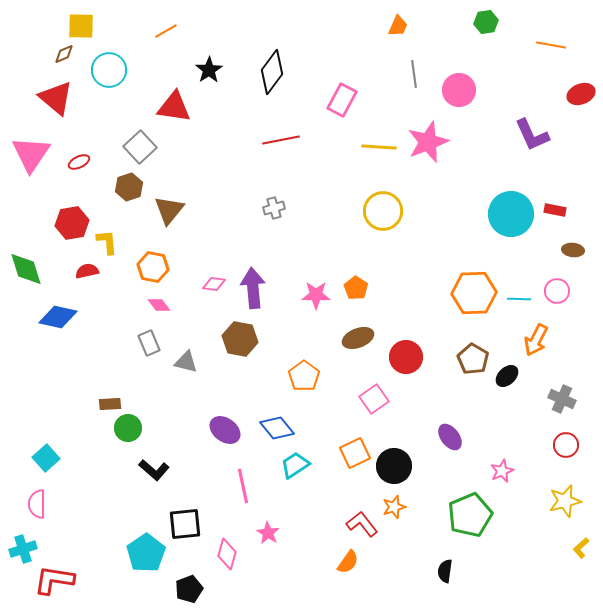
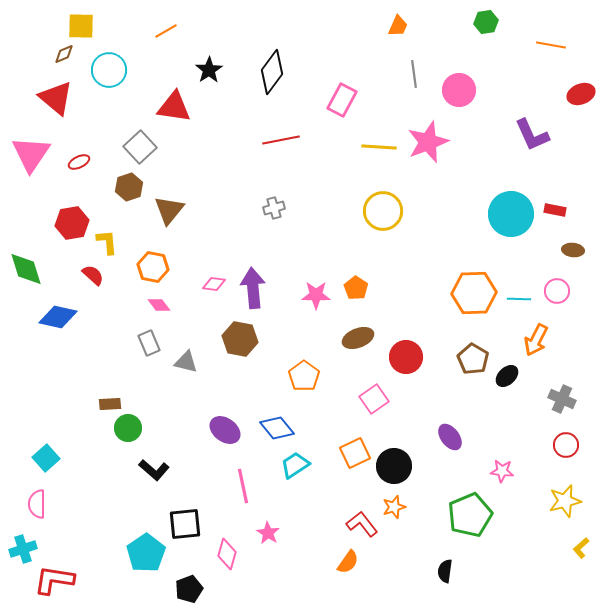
red semicircle at (87, 271): moved 6 px right, 4 px down; rotated 55 degrees clockwise
pink star at (502, 471): rotated 30 degrees clockwise
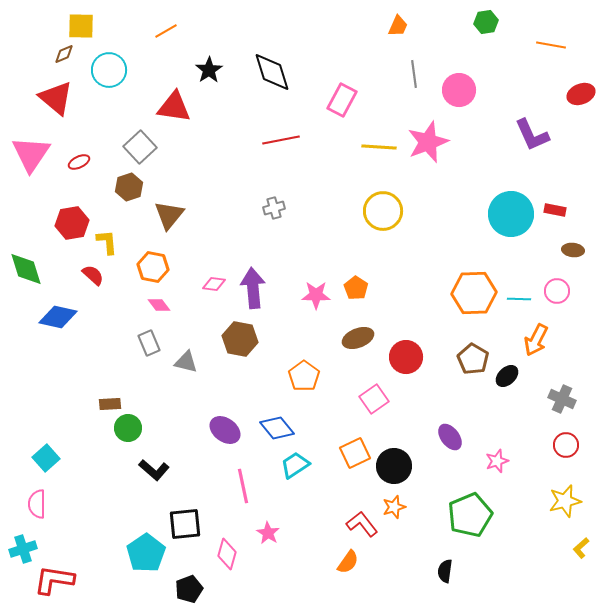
black diamond at (272, 72): rotated 54 degrees counterclockwise
brown triangle at (169, 210): moved 5 px down
pink star at (502, 471): moved 5 px left, 10 px up; rotated 25 degrees counterclockwise
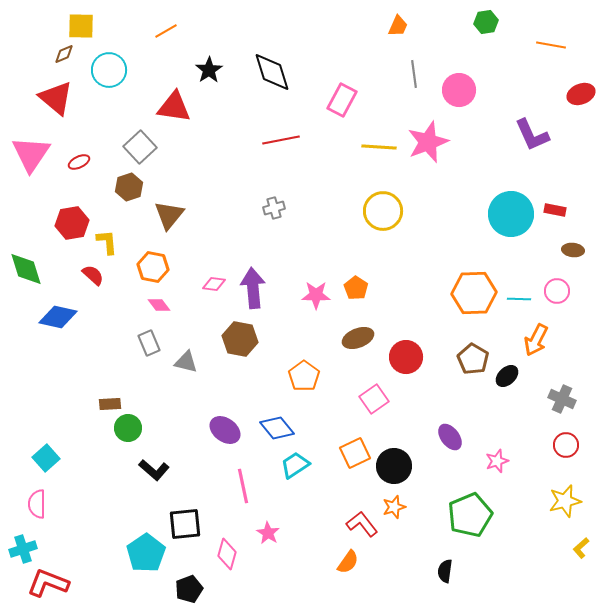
red L-shape at (54, 580): moved 6 px left, 3 px down; rotated 12 degrees clockwise
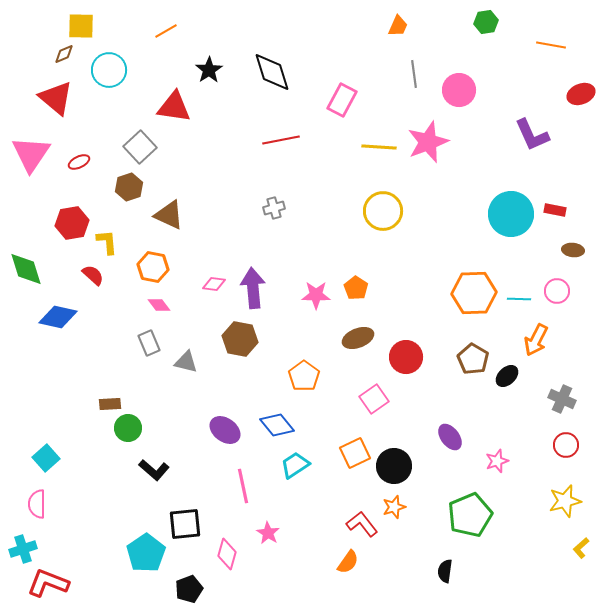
brown triangle at (169, 215): rotated 44 degrees counterclockwise
blue diamond at (277, 428): moved 3 px up
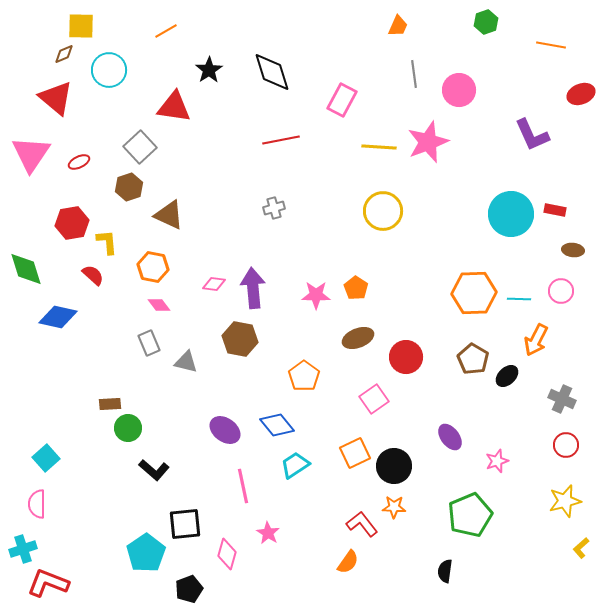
green hexagon at (486, 22): rotated 10 degrees counterclockwise
pink circle at (557, 291): moved 4 px right
orange star at (394, 507): rotated 20 degrees clockwise
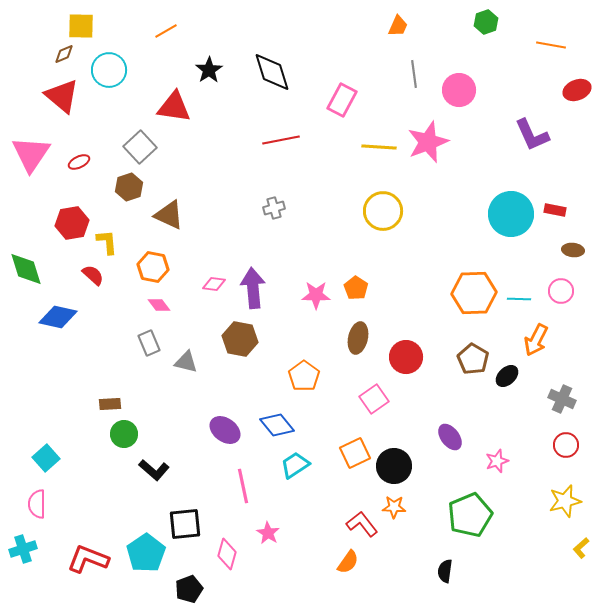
red ellipse at (581, 94): moved 4 px left, 4 px up
red triangle at (56, 98): moved 6 px right, 2 px up
brown ellipse at (358, 338): rotated 56 degrees counterclockwise
green circle at (128, 428): moved 4 px left, 6 px down
red L-shape at (48, 583): moved 40 px right, 24 px up
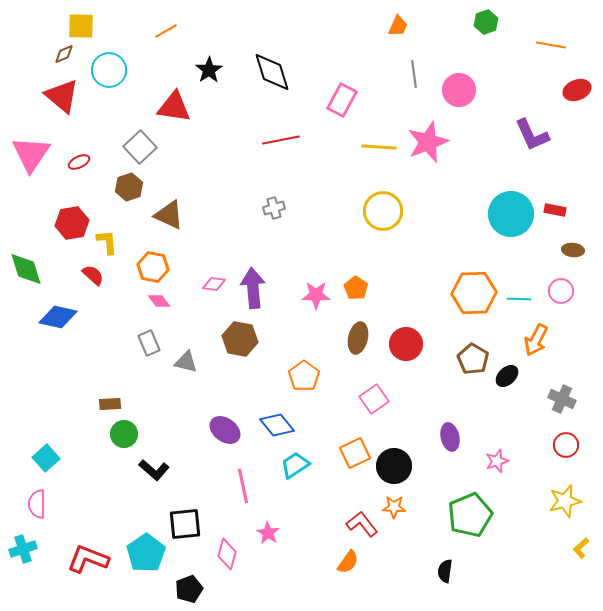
pink diamond at (159, 305): moved 4 px up
red circle at (406, 357): moved 13 px up
purple ellipse at (450, 437): rotated 24 degrees clockwise
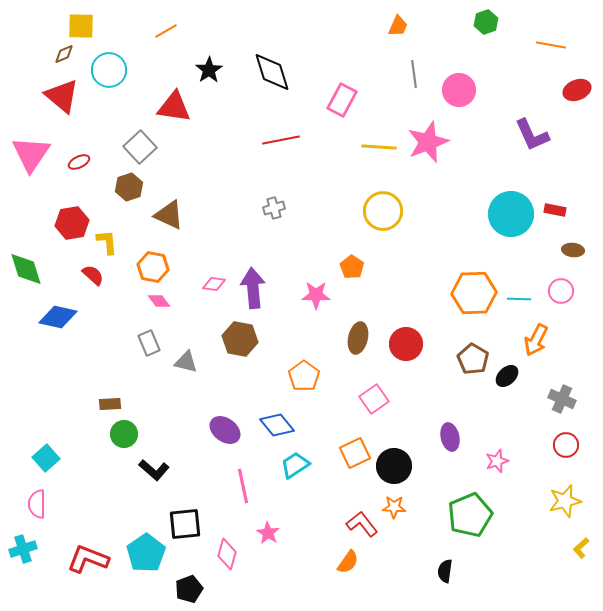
orange pentagon at (356, 288): moved 4 px left, 21 px up
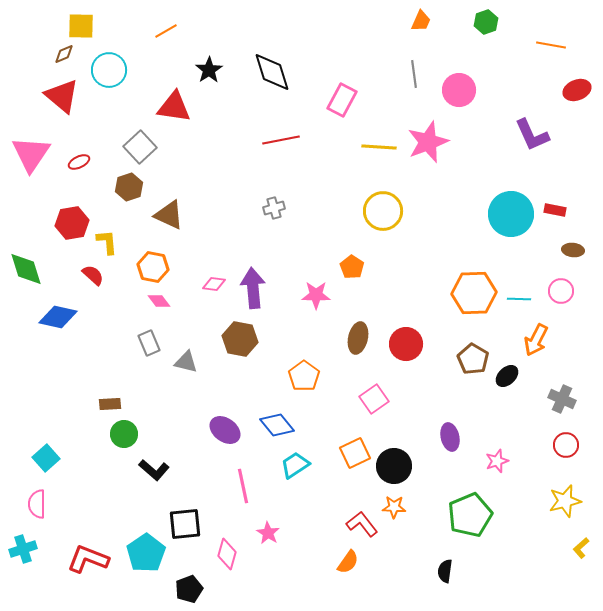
orange trapezoid at (398, 26): moved 23 px right, 5 px up
